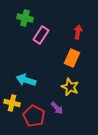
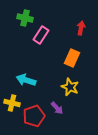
red arrow: moved 3 px right, 4 px up
red pentagon: rotated 25 degrees clockwise
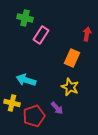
red arrow: moved 6 px right, 6 px down
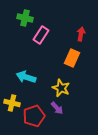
red arrow: moved 6 px left
cyan arrow: moved 3 px up
yellow star: moved 9 px left, 1 px down
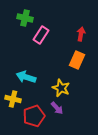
orange rectangle: moved 5 px right, 2 px down
yellow cross: moved 1 px right, 4 px up
